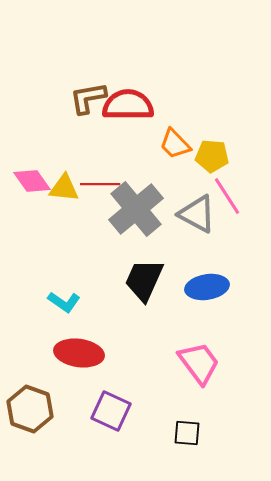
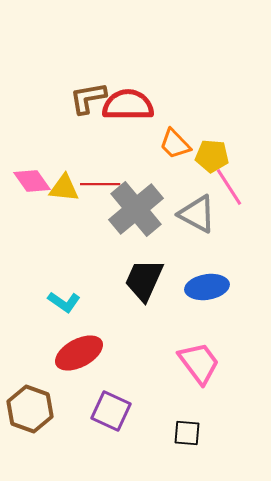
pink line: moved 2 px right, 9 px up
red ellipse: rotated 36 degrees counterclockwise
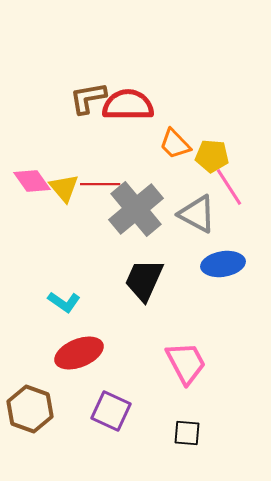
yellow triangle: rotated 44 degrees clockwise
blue ellipse: moved 16 px right, 23 px up
red ellipse: rotated 6 degrees clockwise
pink trapezoid: moved 13 px left; rotated 9 degrees clockwise
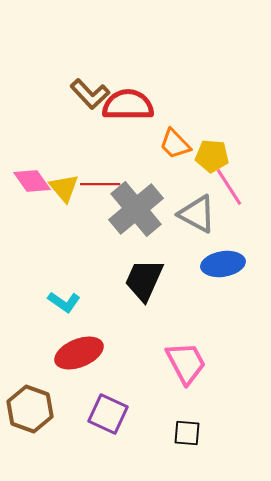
brown L-shape: moved 2 px right, 4 px up; rotated 123 degrees counterclockwise
purple square: moved 3 px left, 3 px down
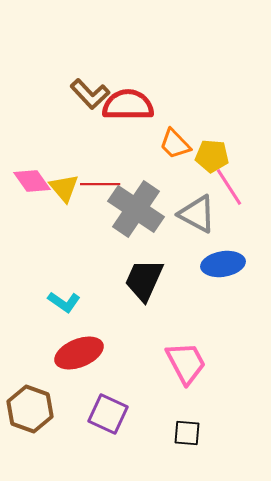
gray cross: rotated 16 degrees counterclockwise
